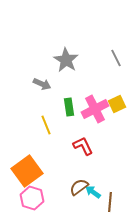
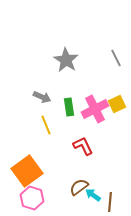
gray arrow: moved 13 px down
cyan arrow: moved 3 px down
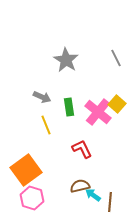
yellow square: rotated 24 degrees counterclockwise
pink cross: moved 3 px right, 3 px down; rotated 24 degrees counterclockwise
red L-shape: moved 1 px left, 3 px down
orange square: moved 1 px left, 1 px up
brown semicircle: moved 1 px right, 1 px up; rotated 24 degrees clockwise
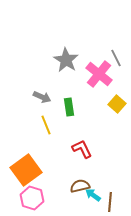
pink cross: moved 1 px right, 38 px up
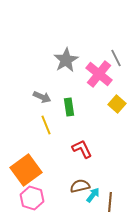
gray star: rotated 10 degrees clockwise
cyan arrow: rotated 91 degrees clockwise
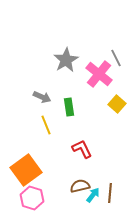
brown line: moved 9 px up
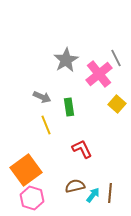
pink cross: rotated 12 degrees clockwise
brown semicircle: moved 5 px left
